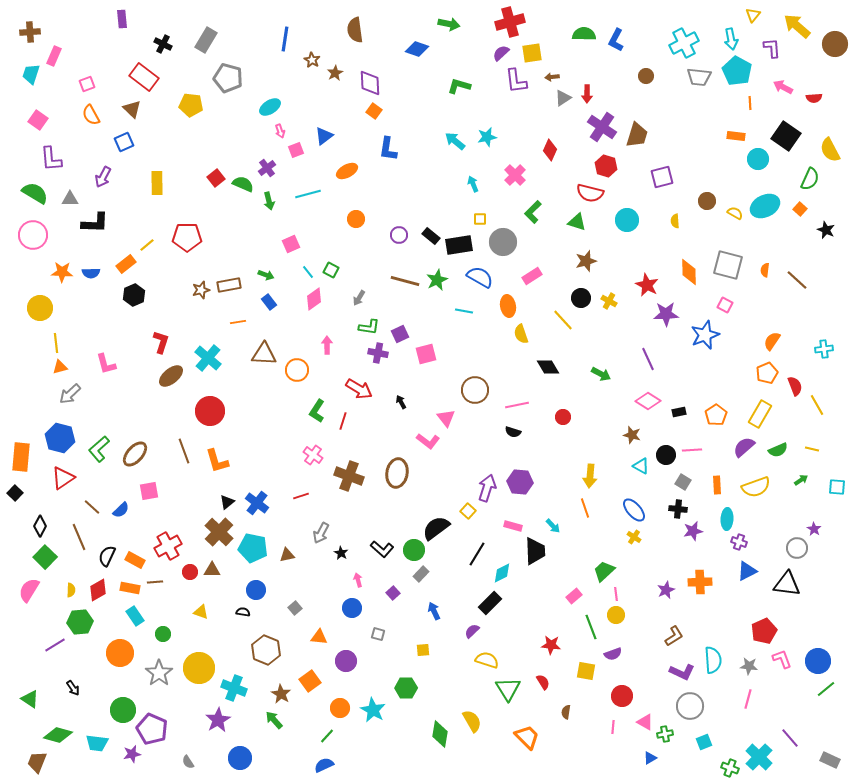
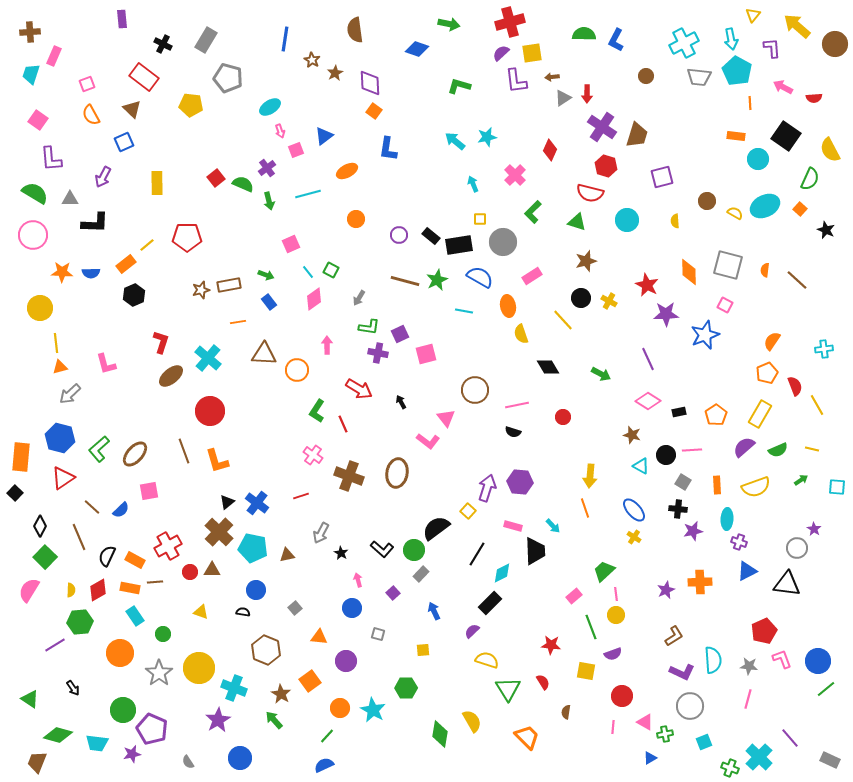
red line at (343, 421): moved 3 px down; rotated 42 degrees counterclockwise
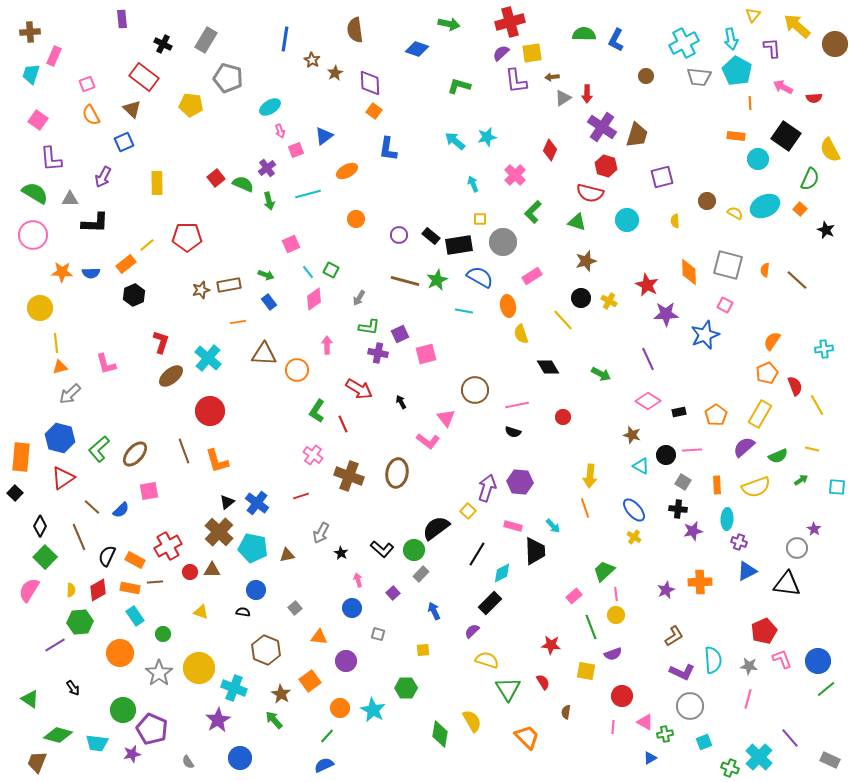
green semicircle at (778, 450): moved 6 px down
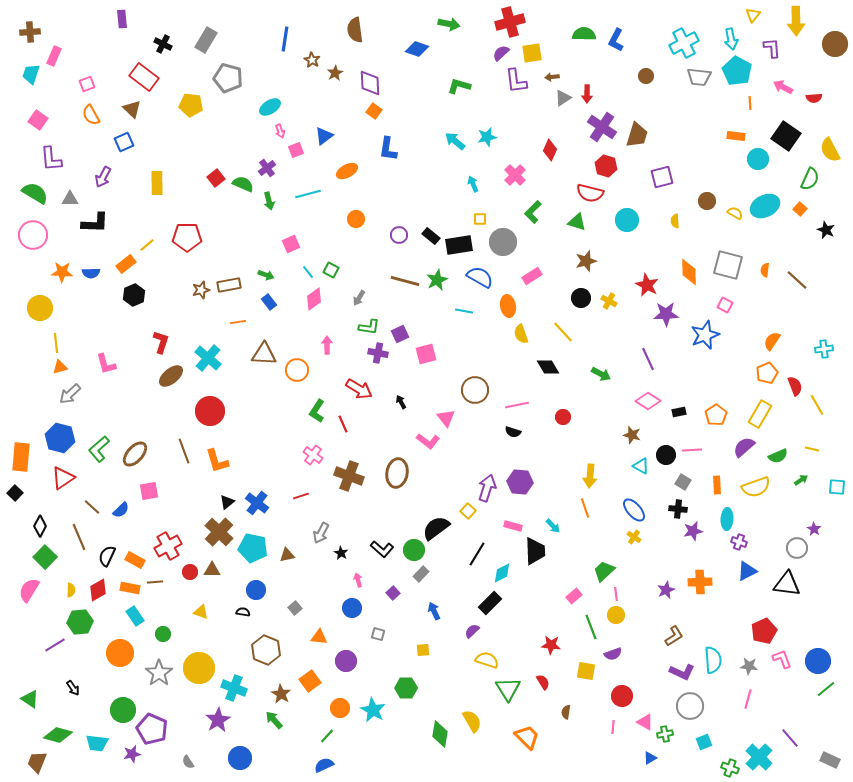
yellow arrow at (797, 26): moved 1 px left, 5 px up; rotated 132 degrees counterclockwise
yellow line at (563, 320): moved 12 px down
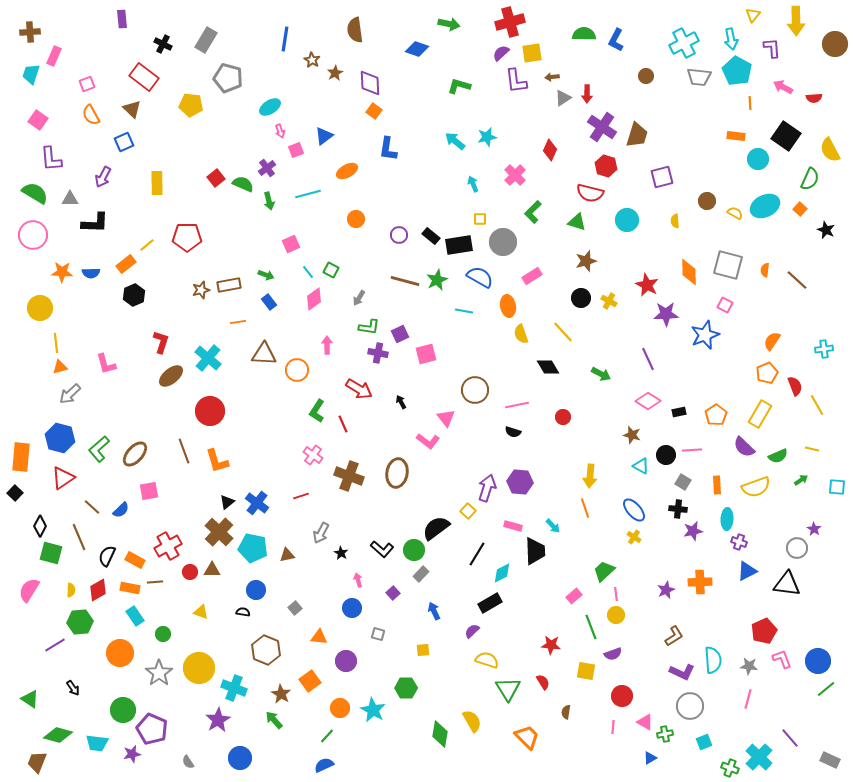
purple semicircle at (744, 447): rotated 95 degrees counterclockwise
green square at (45, 557): moved 6 px right, 4 px up; rotated 30 degrees counterclockwise
black rectangle at (490, 603): rotated 15 degrees clockwise
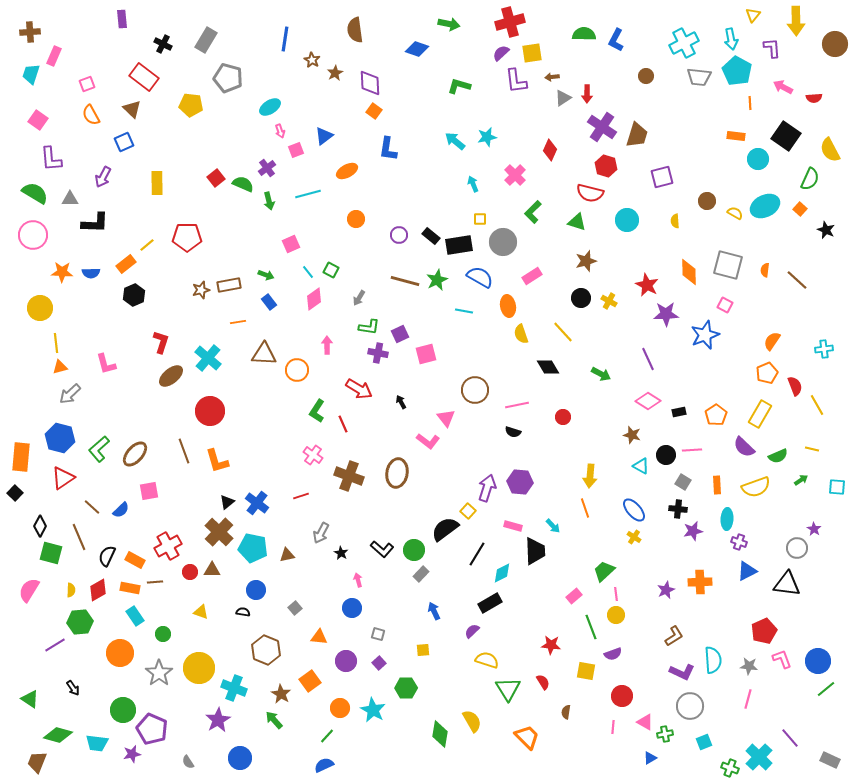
black semicircle at (436, 528): moved 9 px right, 1 px down
purple square at (393, 593): moved 14 px left, 70 px down
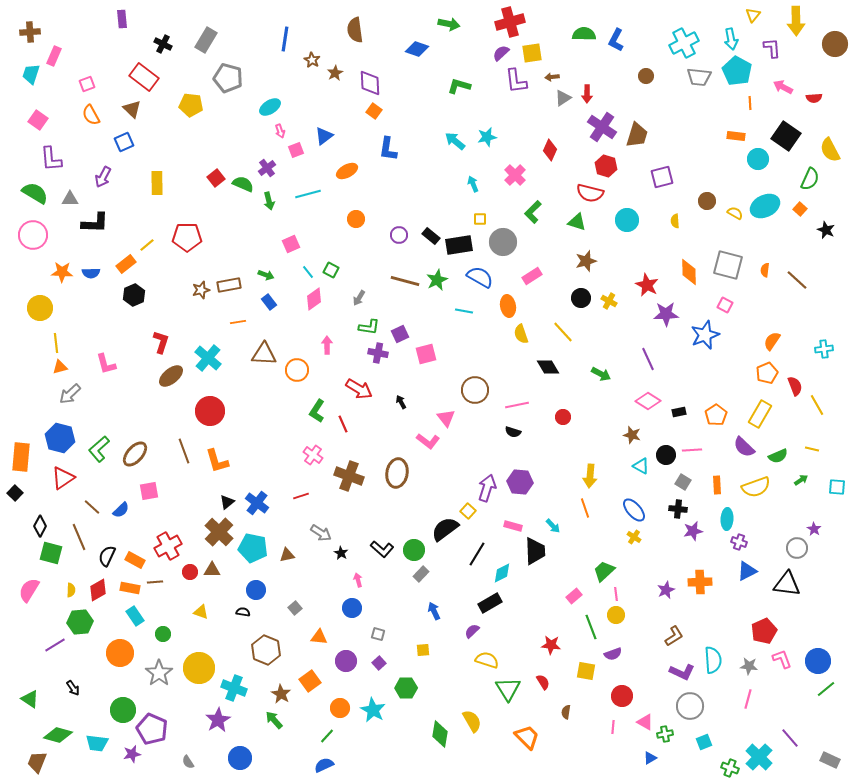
gray arrow at (321, 533): rotated 85 degrees counterclockwise
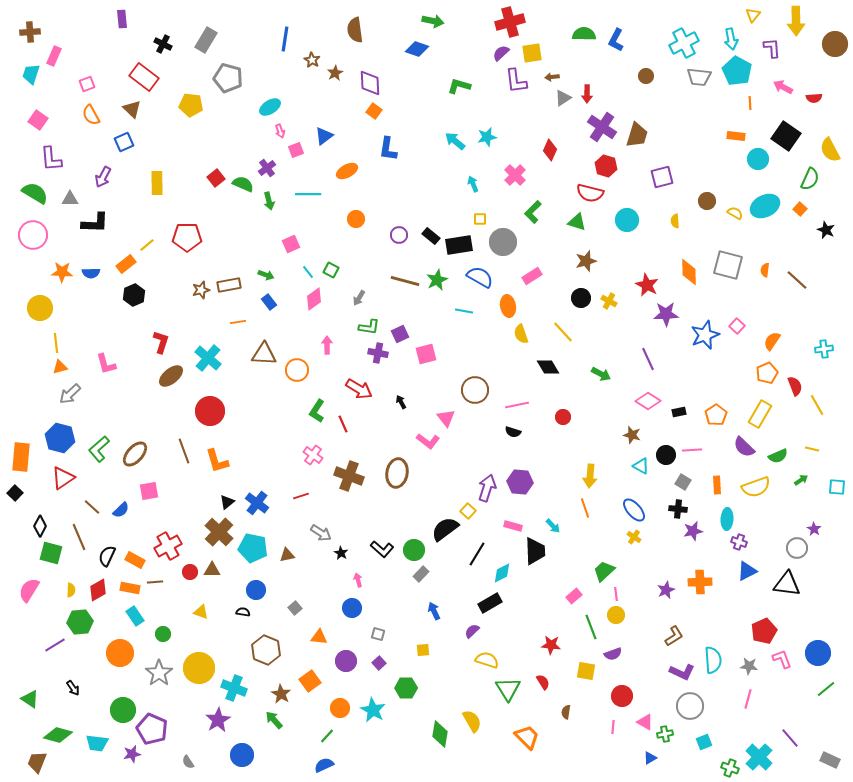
green arrow at (449, 24): moved 16 px left, 3 px up
cyan line at (308, 194): rotated 15 degrees clockwise
pink square at (725, 305): moved 12 px right, 21 px down; rotated 14 degrees clockwise
blue circle at (818, 661): moved 8 px up
blue circle at (240, 758): moved 2 px right, 3 px up
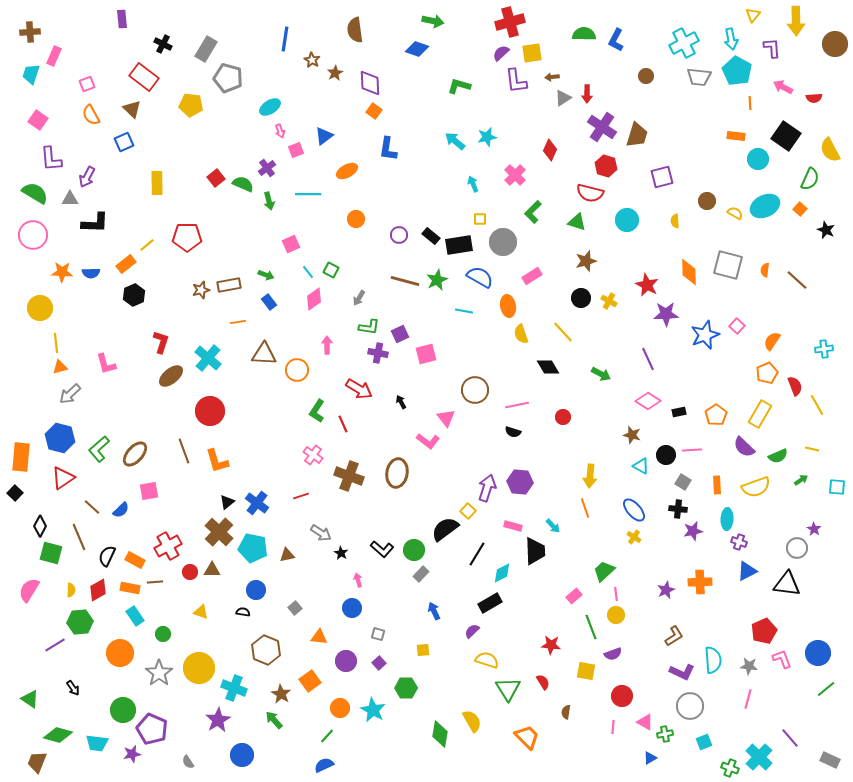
gray rectangle at (206, 40): moved 9 px down
purple arrow at (103, 177): moved 16 px left
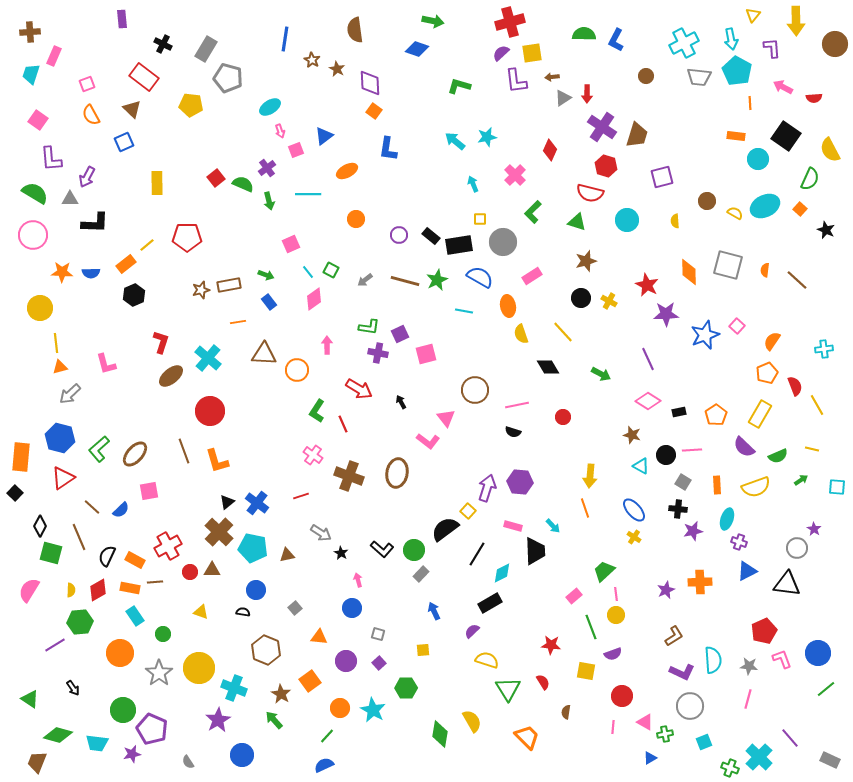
brown star at (335, 73): moved 2 px right, 4 px up; rotated 14 degrees counterclockwise
gray arrow at (359, 298): moved 6 px right, 18 px up; rotated 21 degrees clockwise
cyan ellipse at (727, 519): rotated 15 degrees clockwise
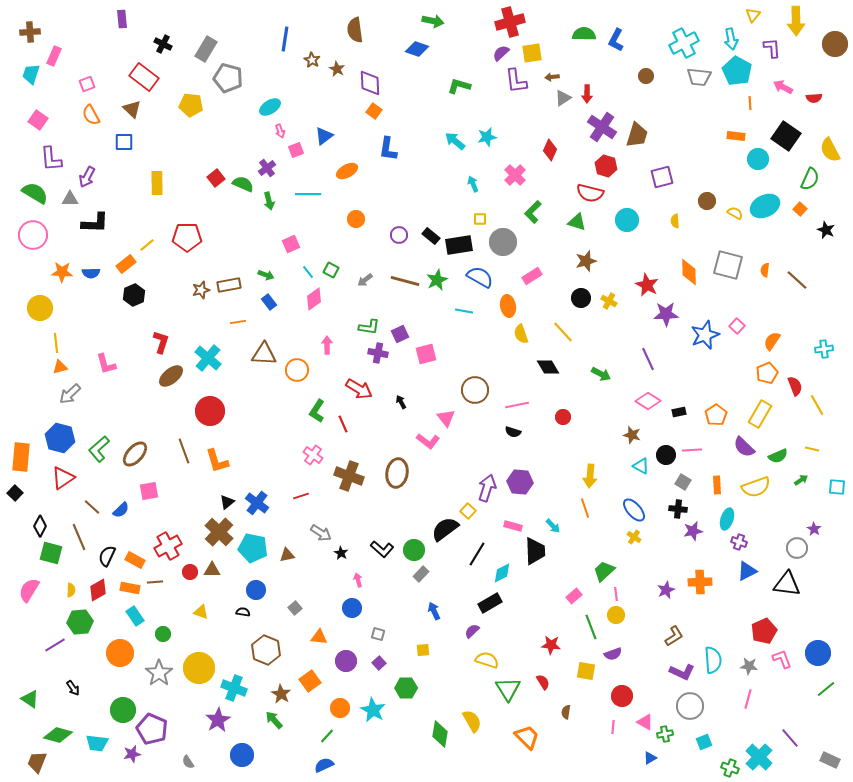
blue square at (124, 142): rotated 24 degrees clockwise
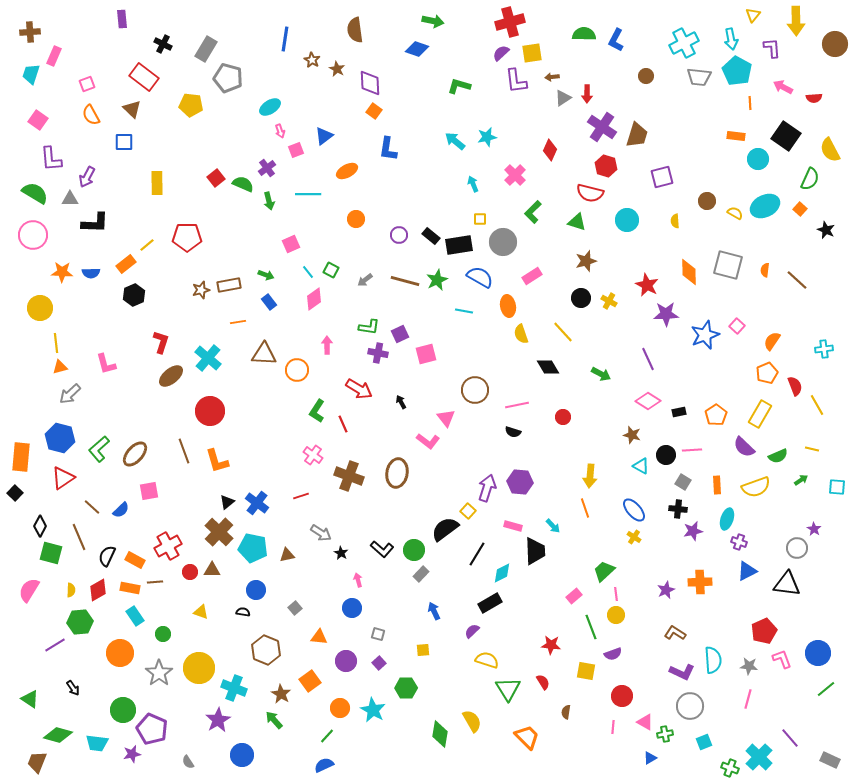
brown L-shape at (674, 636): moved 1 px right, 3 px up; rotated 115 degrees counterclockwise
